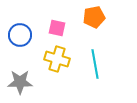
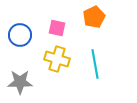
orange pentagon: rotated 15 degrees counterclockwise
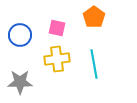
orange pentagon: rotated 10 degrees counterclockwise
yellow cross: rotated 25 degrees counterclockwise
cyan line: moved 1 px left
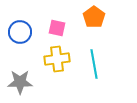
blue circle: moved 3 px up
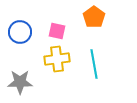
pink square: moved 3 px down
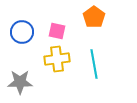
blue circle: moved 2 px right
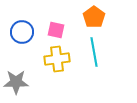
pink square: moved 1 px left, 1 px up
cyan line: moved 12 px up
gray star: moved 4 px left
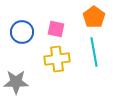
pink square: moved 1 px up
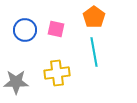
blue circle: moved 3 px right, 2 px up
yellow cross: moved 14 px down
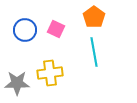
pink square: rotated 12 degrees clockwise
yellow cross: moved 7 px left
gray star: moved 1 px right, 1 px down
